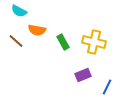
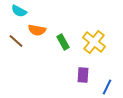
yellow cross: rotated 25 degrees clockwise
purple rectangle: rotated 63 degrees counterclockwise
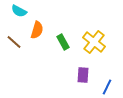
orange semicircle: rotated 84 degrees counterclockwise
brown line: moved 2 px left, 1 px down
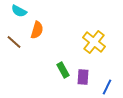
green rectangle: moved 28 px down
purple rectangle: moved 2 px down
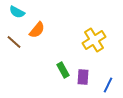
cyan semicircle: moved 2 px left, 1 px down
orange semicircle: rotated 24 degrees clockwise
yellow cross: moved 2 px up; rotated 20 degrees clockwise
blue line: moved 1 px right, 2 px up
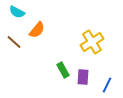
yellow cross: moved 2 px left, 2 px down
blue line: moved 1 px left
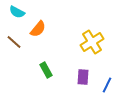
orange semicircle: moved 1 px right, 1 px up
green rectangle: moved 17 px left
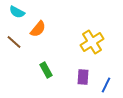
blue line: moved 1 px left
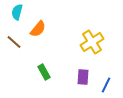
cyan semicircle: rotated 77 degrees clockwise
green rectangle: moved 2 px left, 2 px down
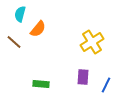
cyan semicircle: moved 3 px right, 2 px down
green rectangle: moved 3 px left, 12 px down; rotated 56 degrees counterclockwise
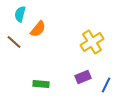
purple rectangle: rotated 63 degrees clockwise
